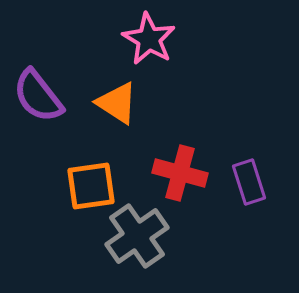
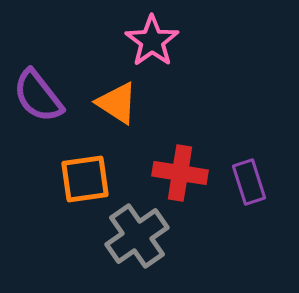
pink star: moved 3 px right, 2 px down; rotated 6 degrees clockwise
red cross: rotated 6 degrees counterclockwise
orange square: moved 6 px left, 7 px up
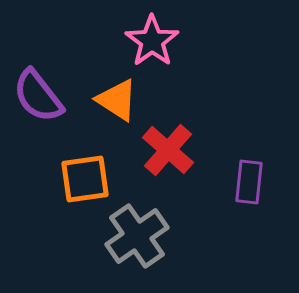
orange triangle: moved 3 px up
red cross: moved 12 px left, 23 px up; rotated 32 degrees clockwise
purple rectangle: rotated 24 degrees clockwise
